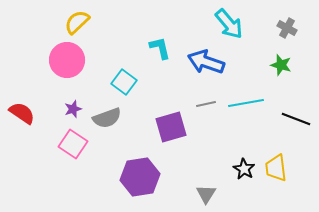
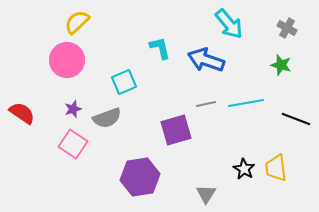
blue arrow: moved 2 px up
cyan square: rotated 30 degrees clockwise
purple square: moved 5 px right, 3 px down
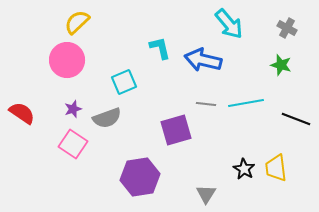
blue arrow: moved 3 px left; rotated 6 degrees counterclockwise
gray line: rotated 18 degrees clockwise
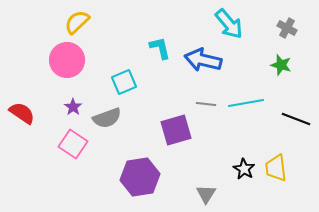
purple star: moved 2 px up; rotated 18 degrees counterclockwise
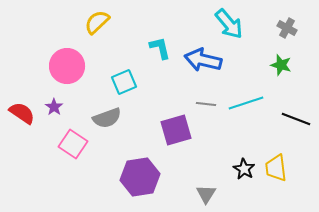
yellow semicircle: moved 20 px right
pink circle: moved 6 px down
cyan line: rotated 8 degrees counterclockwise
purple star: moved 19 px left
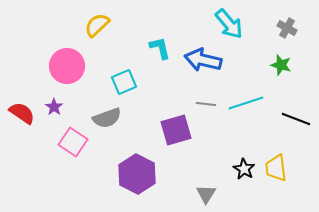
yellow semicircle: moved 3 px down
pink square: moved 2 px up
purple hexagon: moved 3 px left, 3 px up; rotated 24 degrees counterclockwise
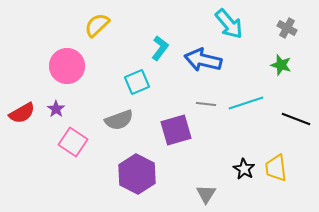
cyan L-shape: rotated 50 degrees clockwise
cyan square: moved 13 px right
purple star: moved 2 px right, 2 px down
red semicircle: rotated 116 degrees clockwise
gray semicircle: moved 12 px right, 2 px down
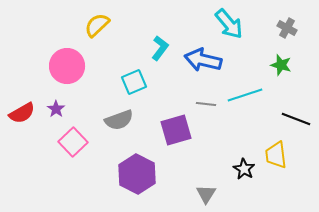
cyan square: moved 3 px left
cyan line: moved 1 px left, 8 px up
pink square: rotated 12 degrees clockwise
yellow trapezoid: moved 13 px up
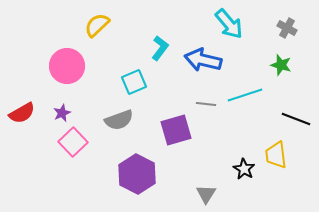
purple star: moved 6 px right, 4 px down; rotated 12 degrees clockwise
